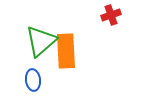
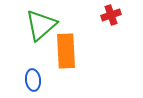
green triangle: moved 16 px up
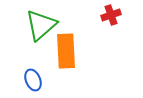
blue ellipse: rotated 15 degrees counterclockwise
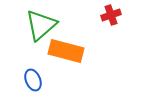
orange rectangle: rotated 72 degrees counterclockwise
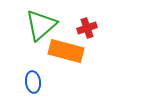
red cross: moved 24 px left, 13 px down
blue ellipse: moved 2 px down; rotated 15 degrees clockwise
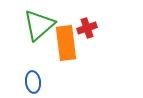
green triangle: moved 2 px left
orange rectangle: moved 8 px up; rotated 68 degrees clockwise
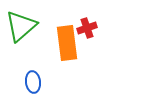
green triangle: moved 18 px left, 1 px down
orange rectangle: moved 1 px right
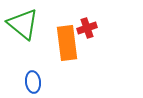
green triangle: moved 2 px right, 2 px up; rotated 40 degrees counterclockwise
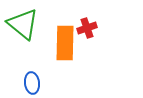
orange rectangle: moved 2 px left; rotated 8 degrees clockwise
blue ellipse: moved 1 px left, 1 px down
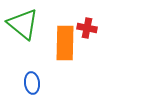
red cross: rotated 30 degrees clockwise
